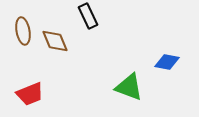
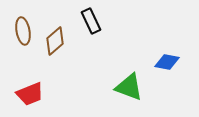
black rectangle: moved 3 px right, 5 px down
brown diamond: rotated 72 degrees clockwise
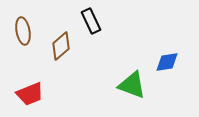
brown diamond: moved 6 px right, 5 px down
blue diamond: rotated 20 degrees counterclockwise
green triangle: moved 3 px right, 2 px up
